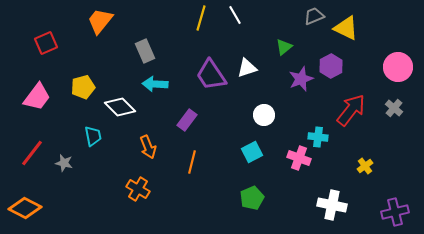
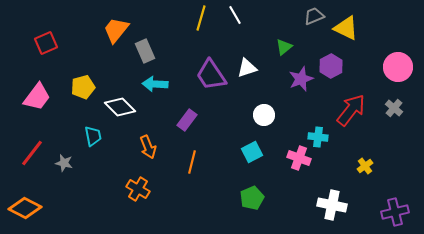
orange trapezoid: moved 16 px right, 9 px down
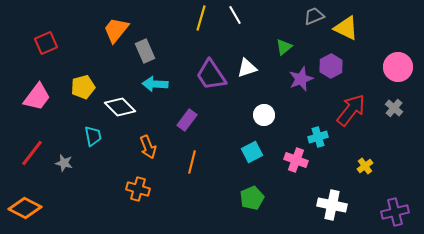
cyan cross: rotated 24 degrees counterclockwise
pink cross: moved 3 px left, 2 px down
orange cross: rotated 15 degrees counterclockwise
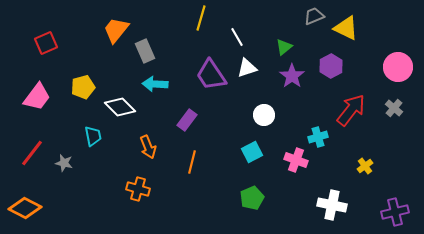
white line: moved 2 px right, 22 px down
purple star: moved 9 px left, 3 px up; rotated 15 degrees counterclockwise
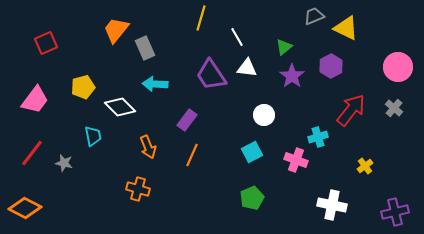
gray rectangle: moved 3 px up
white triangle: rotated 25 degrees clockwise
pink trapezoid: moved 2 px left, 3 px down
orange line: moved 7 px up; rotated 10 degrees clockwise
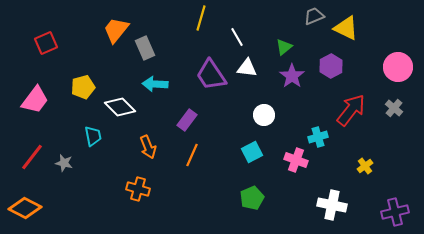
red line: moved 4 px down
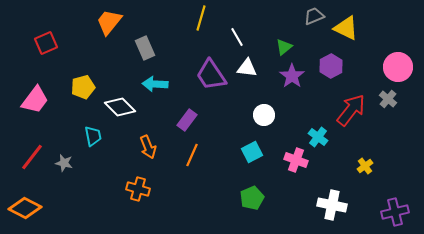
orange trapezoid: moved 7 px left, 8 px up
gray cross: moved 6 px left, 9 px up
cyan cross: rotated 36 degrees counterclockwise
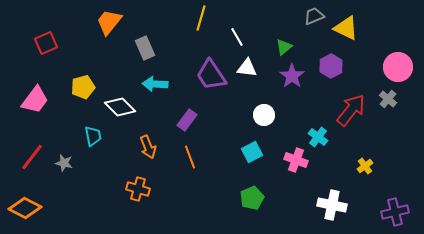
orange line: moved 2 px left, 2 px down; rotated 45 degrees counterclockwise
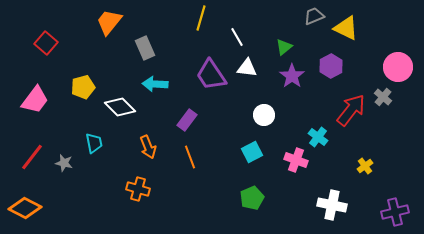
red square: rotated 25 degrees counterclockwise
gray cross: moved 5 px left, 2 px up
cyan trapezoid: moved 1 px right, 7 px down
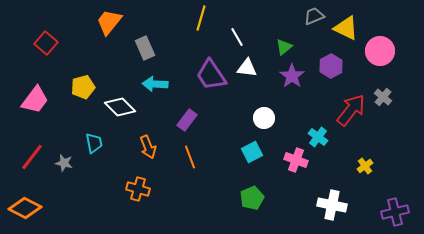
pink circle: moved 18 px left, 16 px up
white circle: moved 3 px down
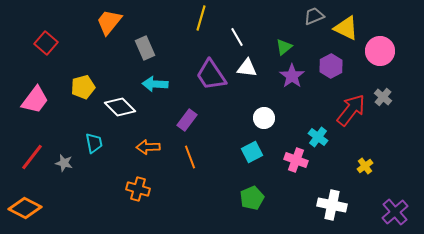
orange arrow: rotated 110 degrees clockwise
purple cross: rotated 28 degrees counterclockwise
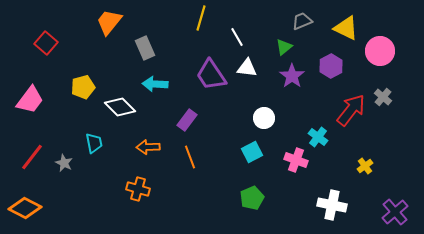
gray trapezoid: moved 12 px left, 5 px down
pink trapezoid: moved 5 px left
gray star: rotated 12 degrees clockwise
